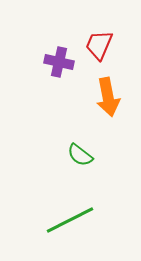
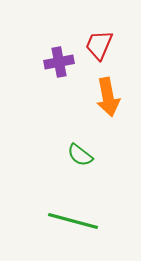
purple cross: rotated 24 degrees counterclockwise
green line: moved 3 px right, 1 px down; rotated 42 degrees clockwise
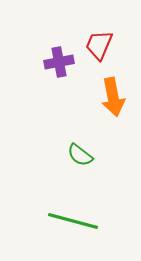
orange arrow: moved 5 px right
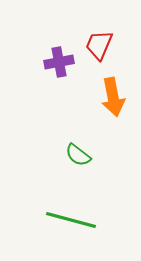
green semicircle: moved 2 px left
green line: moved 2 px left, 1 px up
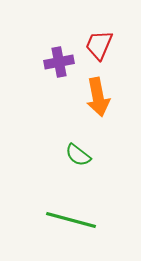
orange arrow: moved 15 px left
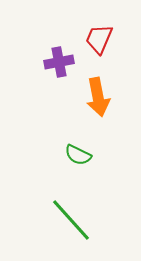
red trapezoid: moved 6 px up
green semicircle: rotated 12 degrees counterclockwise
green line: rotated 33 degrees clockwise
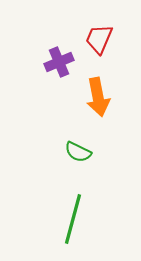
purple cross: rotated 12 degrees counterclockwise
green semicircle: moved 3 px up
green line: moved 2 px right, 1 px up; rotated 57 degrees clockwise
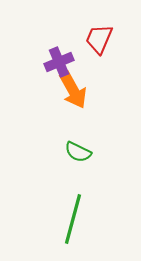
orange arrow: moved 25 px left, 7 px up; rotated 18 degrees counterclockwise
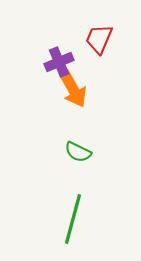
orange arrow: moved 1 px up
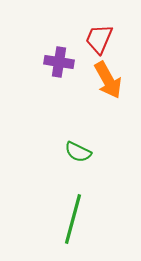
purple cross: rotated 32 degrees clockwise
orange arrow: moved 35 px right, 9 px up
